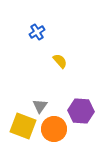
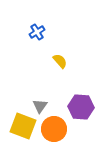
purple hexagon: moved 4 px up
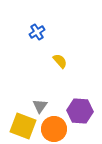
purple hexagon: moved 1 px left, 4 px down
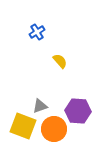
gray triangle: rotated 35 degrees clockwise
purple hexagon: moved 2 px left
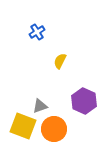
yellow semicircle: rotated 112 degrees counterclockwise
purple hexagon: moved 6 px right, 10 px up; rotated 20 degrees clockwise
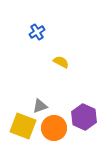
yellow semicircle: moved 1 px right, 1 px down; rotated 91 degrees clockwise
purple hexagon: moved 16 px down
orange circle: moved 1 px up
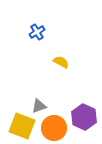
gray triangle: moved 1 px left
yellow square: moved 1 px left
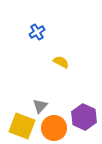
gray triangle: moved 1 px right; rotated 28 degrees counterclockwise
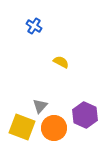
blue cross: moved 3 px left, 6 px up; rotated 28 degrees counterclockwise
purple hexagon: moved 1 px right, 2 px up
yellow square: moved 1 px down
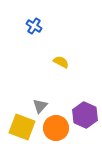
orange circle: moved 2 px right
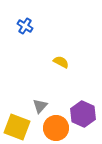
blue cross: moved 9 px left
purple hexagon: moved 2 px left, 1 px up
yellow square: moved 5 px left
